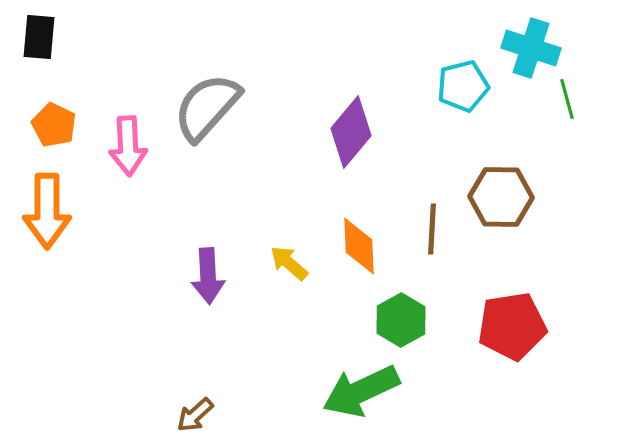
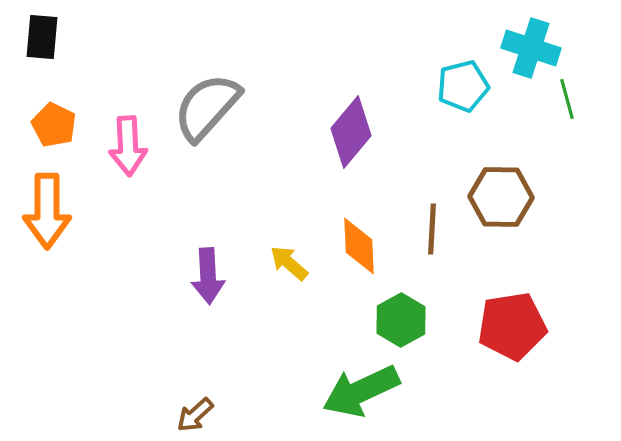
black rectangle: moved 3 px right
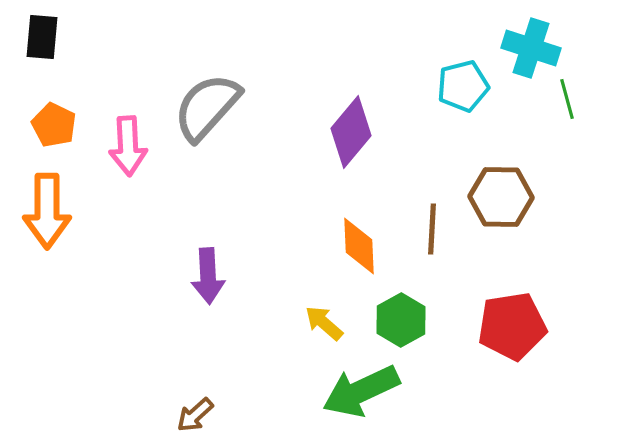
yellow arrow: moved 35 px right, 60 px down
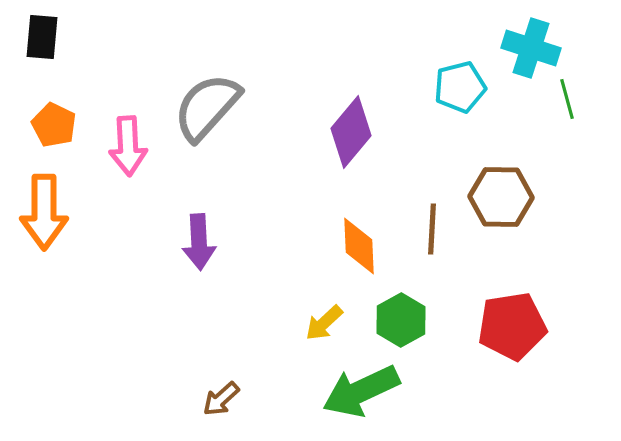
cyan pentagon: moved 3 px left, 1 px down
orange arrow: moved 3 px left, 1 px down
purple arrow: moved 9 px left, 34 px up
yellow arrow: rotated 84 degrees counterclockwise
brown arrow: moved 26 px right, 16 px up
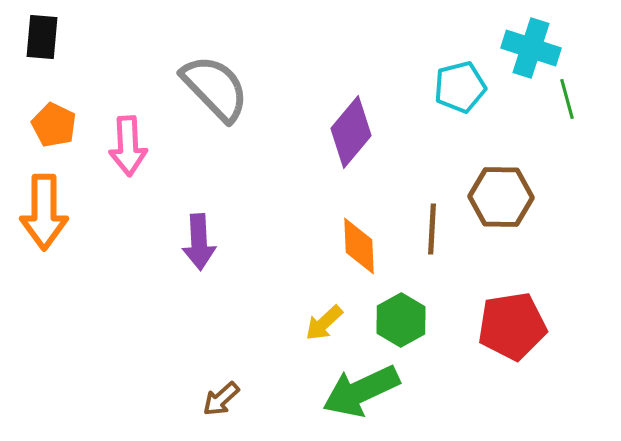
gray semicircle: moved 8 px right, 19 px up; rotated 94 degrees clockwise
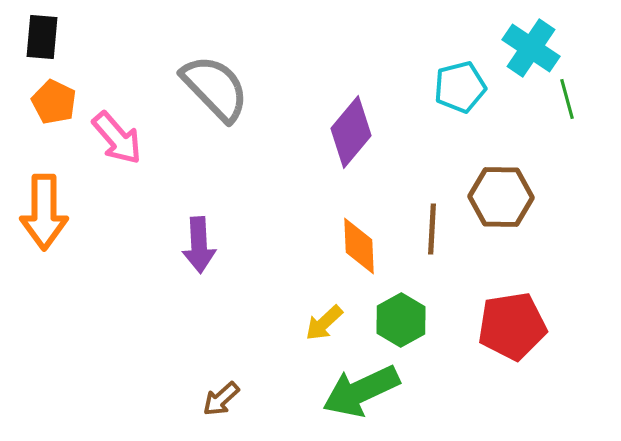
cyan cross: rotated 16 degrees clockwise
orange pentagon: moved 23 px up
pink arrow: moved 11 px left, 8 px up; rotated 38 degrees counterclockwise
purple arrow: moved 3 px down
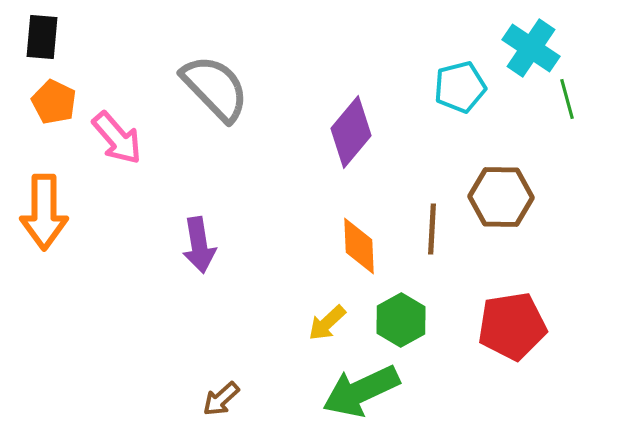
purple arrow: rotated 6 degrees counterclockwise
yellow arrow: moved 3 px right
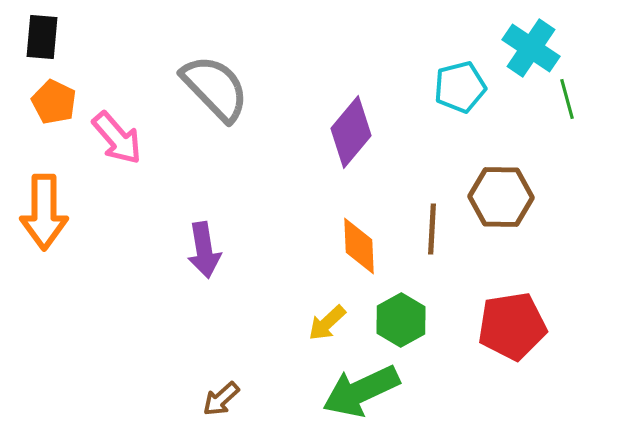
purple arrow: moved 5 px right, 5 px down
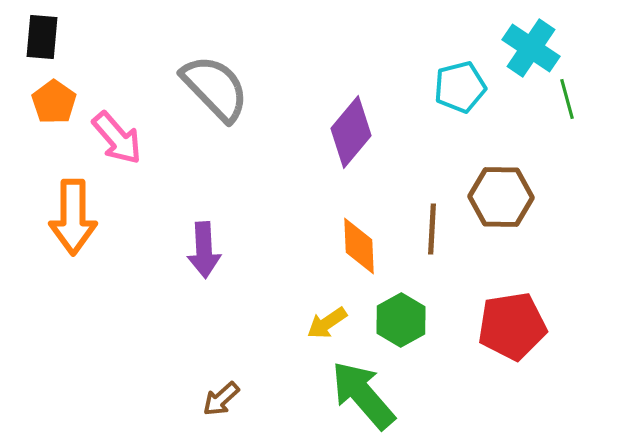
orange pentagon: rotated 9 degrees clockwise
orange arrow: moved 29 px right, 5 px down
purple arrow: rotated 6 degrees clockwise
yellow arrow: rotated 9 degrees clockwise
green arrow: moved 2 px right, 4 px down; rotated 74 degrees clockwise
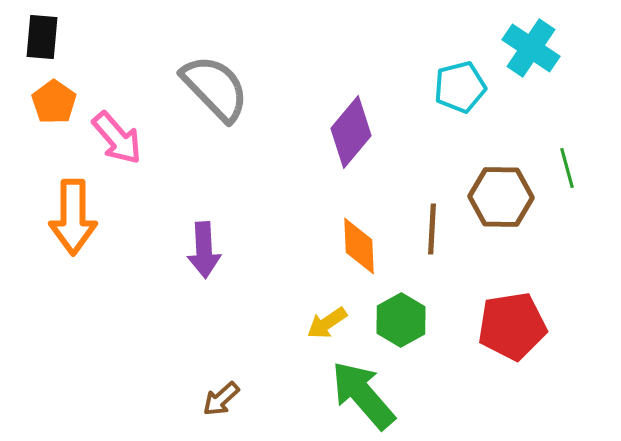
green line: moved 69 px down
